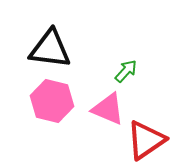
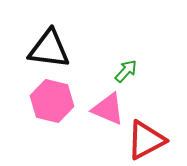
black triangle: moved 1 px left
red triangle: rotated 6 degrees clockwise
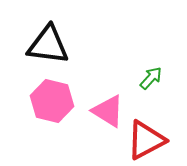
black triangle: moved 1 px left, 4 px up
green arrow: moved 25 px right, 7 px down
pink triangle: moved 2 px down; rotated 9 degrees clockwise
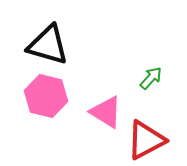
black triangle: rotated 9 degrees clockwise
pink hexagon: moved 6 px left, 5 px up
pink triangle: moved 2 px left, 1 px down
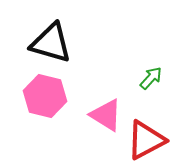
black triangle: moved 3 px right, 2 px up
pink hexagon: moved 1 px left
pink triangle: moved 3 px down
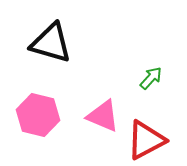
pink hexagon: moved 7 px left, 19 px down
pink triangle: moved 3 px left, 1 px down; rotated 9 degrees counterclockwise
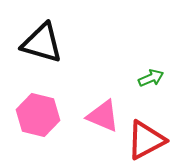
black triangle: moved 9 px left
green arrow: rotated 25 degrees clockwise
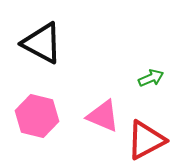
black triangle: rotated 12 degrees clockwise
pink hexagon: moved 1 px left, 1 px down
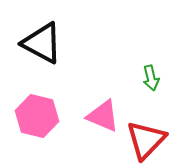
green arrow: rotated 100 degrees clockwise
red triangle: rotated 18 degrees counterclockwise
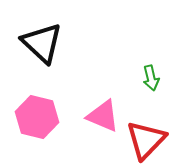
black triangle: rotated 15 degrees clockwise
pink hexagon: moved 1 px down
